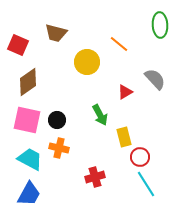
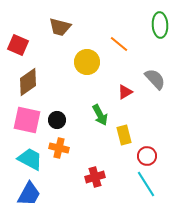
brown trapezoid: moved 4 px right, 6 px up
yellow rectangle: moved 2 px up
red circle: moved 7 px right, 1 px up
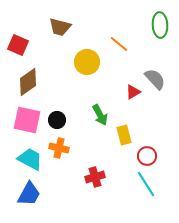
red triangle: moved 8 px right
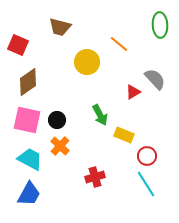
yellow rectangle: rotated 54 degrees counterclockwise
orange cross: moved 1 px right, 2 px up; rotated 30 degrees clockwise
